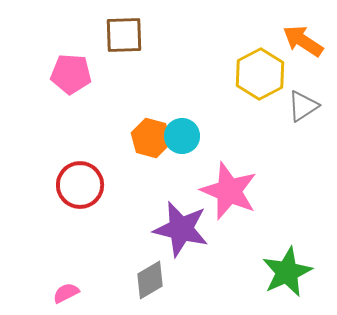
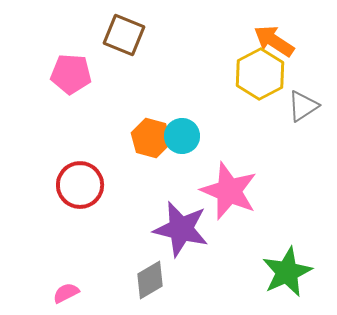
brown square: rotated 24 degrees clockwise
orange arrow: moved 29 px left
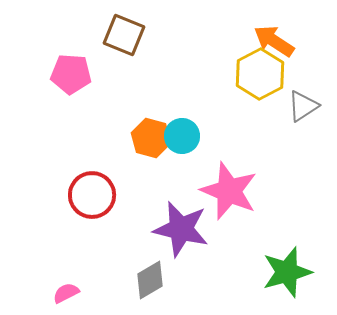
red circle: moved 12 px right, 10 px down
green star: rotated 9 degrees clockwise
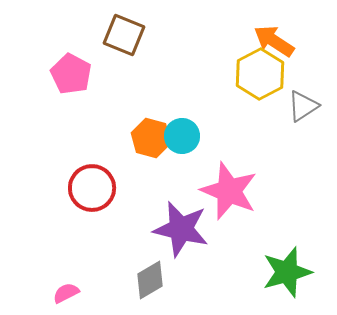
pink pentagon: rotated 24 degrees clockwise
red circle: moved 7 px up
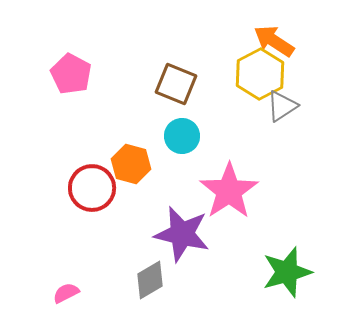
brown square: moved 52 px right, 49 px down
gray triangle: moved 21 px left
orange hexagon: moved 20 px left, 26 px down
pink star: rotated 16 degrees clockwise
purple star: moved 1 px right, 5 px down
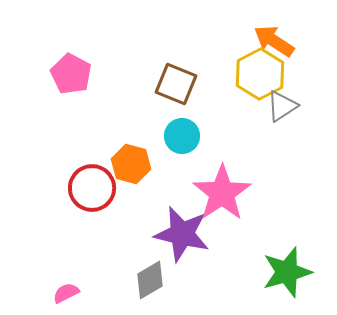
pink star: moved 7 px left, 2 px down
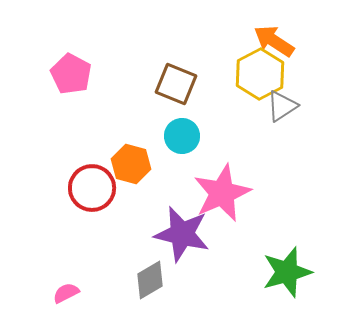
pink star: rotated 10 degrees clockwise
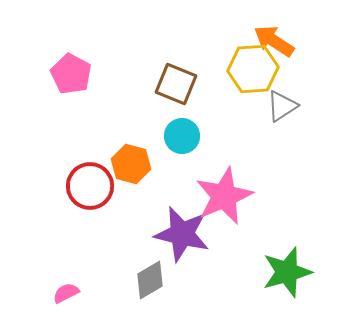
yellow hexagon: moved 7 px left, 5 px up; rotated 24 degrees clockwise
red circle: moved 2 px left, 2 px up
pink star: moved 2 px right, 3 px down
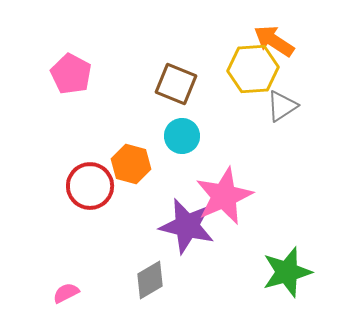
purple star: moved 5 px right, 8 px up
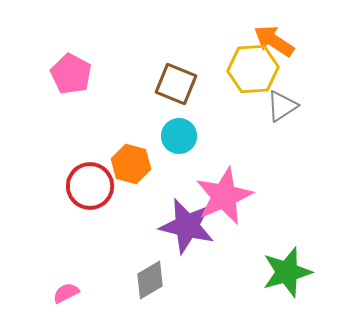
cyan circle: moved 3 px left
